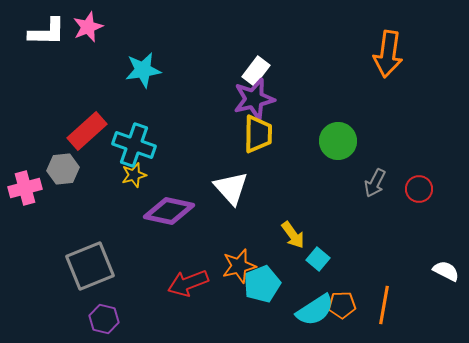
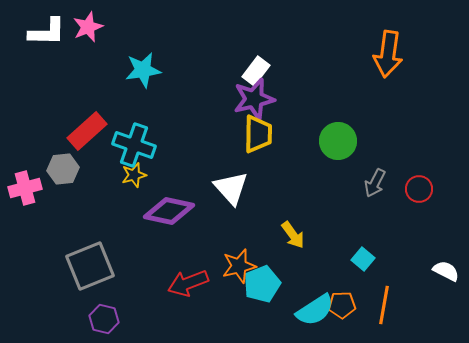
cyan square: moved 45 px right
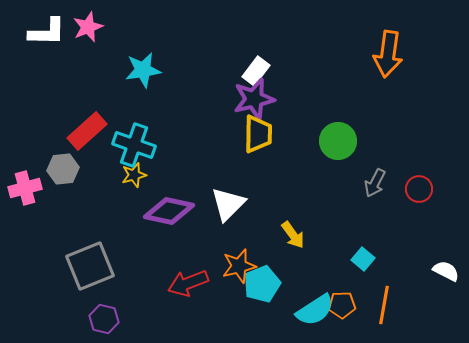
white triangle: moved 3 px left, 16 px down; rotated 27 degrees clockwise
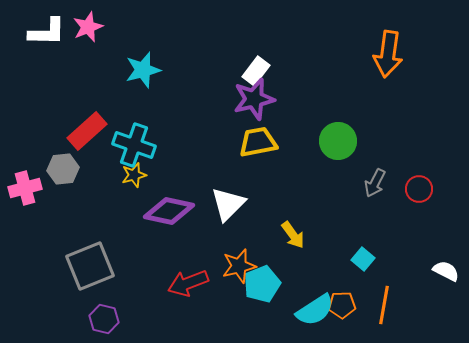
cyan star: rotated 6 degrees counterclockwise
yellow trapezoid: moved 8 px down; rotated 102 degrees counterclockwise
